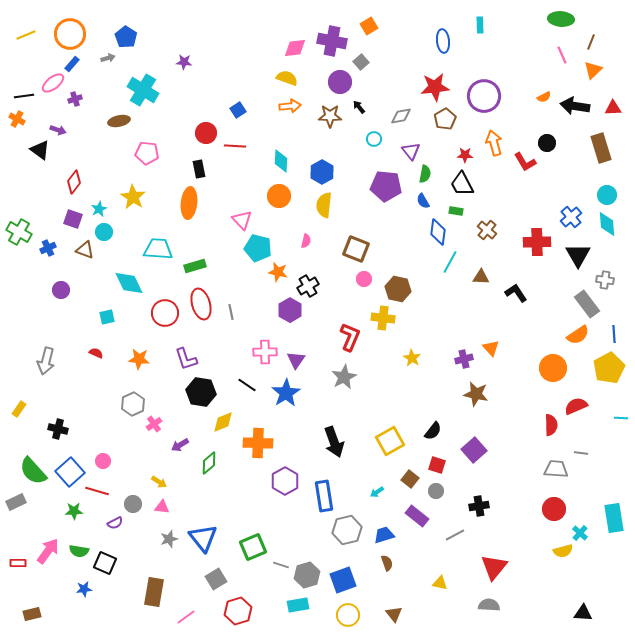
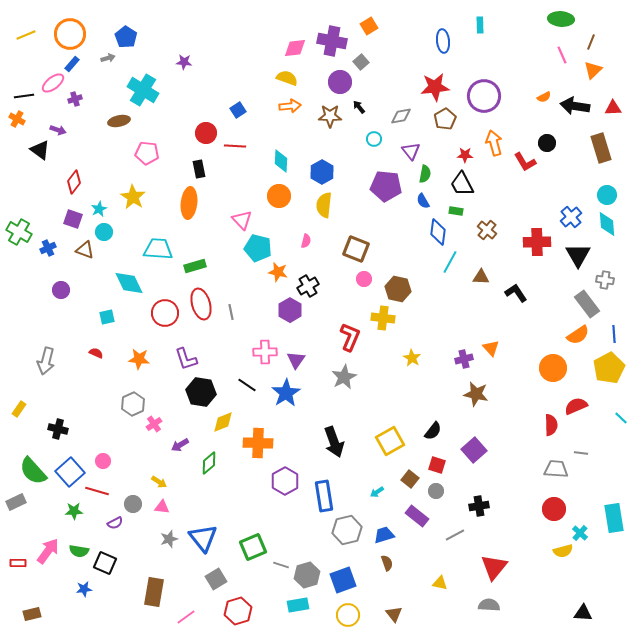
cyan line at (621, 418): rotated 40 degrees clockwise
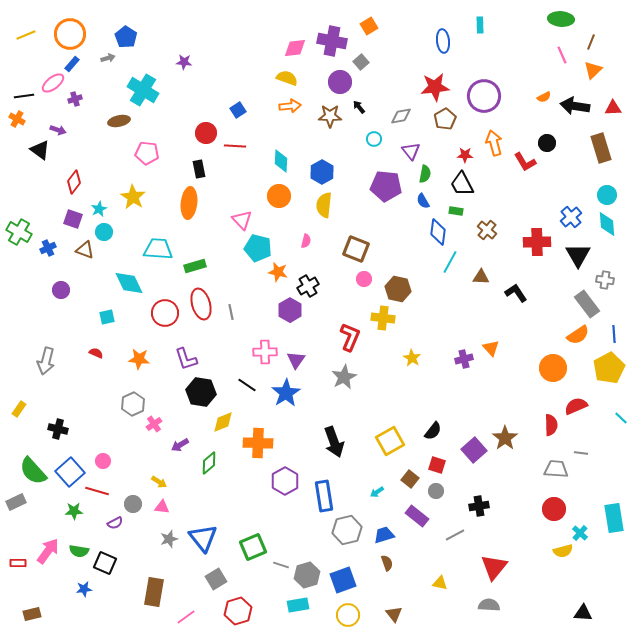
brown star at (476, 394): moved 29 px right, 44 px down; rotated 25 degrees clockwise
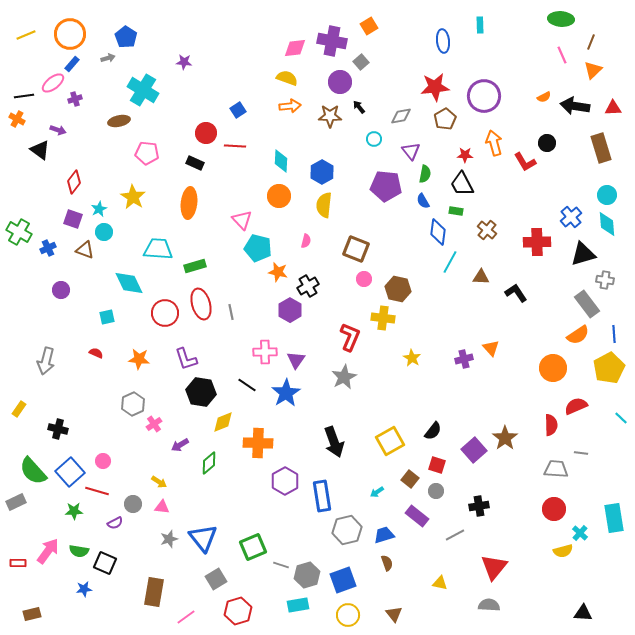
black rectangle at (199, 169): moved 4 px left, 6 px up; rotated 54 degrees counterclockwise
black triangle at (578, 255): moved 5 px right, 1 px up; rotated 44 degrees clockwise
blue rectangle at (324, 496): moved 2 px left
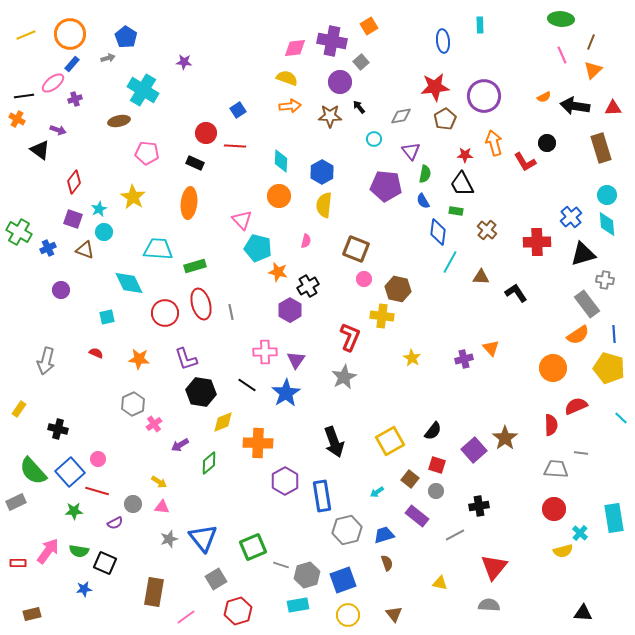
yellow cross at (383, 318): moved 1 px left, 2 px up
yellow pentagon at (609, 368): rotated 28 degrees counterclockwise
pink circle at (103, 461): moved 5 px left, 2 px up
